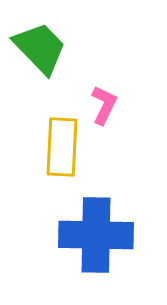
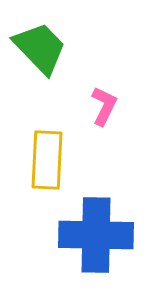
pink L-shape: moved 1 px down
yellow rectangle: moved 15 px left, 13 px down
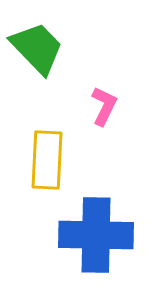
green trapezoid: moved 3 px left
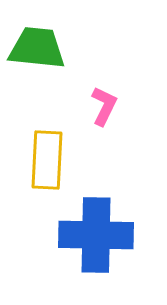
green trapezoid: rotated 40 degrees counterclockwise
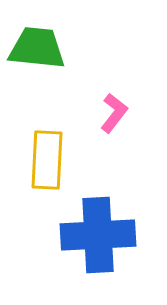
pink L-shape: moved 10 px right, 7 px down; rotated 12 degrees clockwise
blue cross: moved 2 px right; rotated 4 degrees counterclockwise
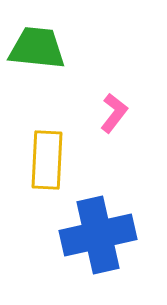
blue cross: rotated 10 degrees counterclockwise
